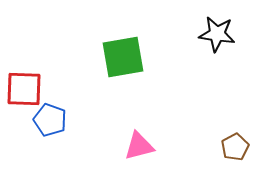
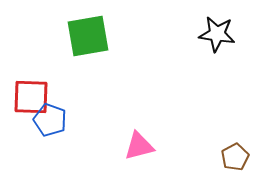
green square: moved 35 px left, 21 px up
red square: moved 7 px right, 8 px down
brown pentagon: moved 10 px down
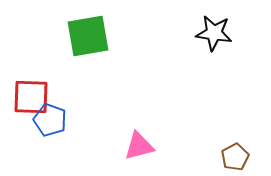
black star: moved 3 px left, 1 px up
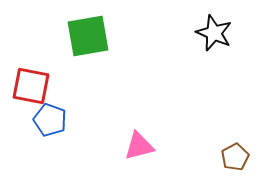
black star: rotated 15 degrees clockwise
red square: moved 11 px up; rotated 9 degrees clockwise
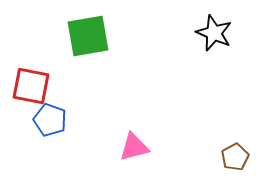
pink triangle: moved 5 px left, 1 px down
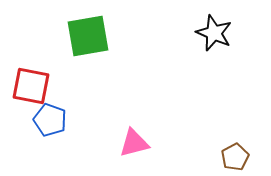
pink triangle: moved 4 px up
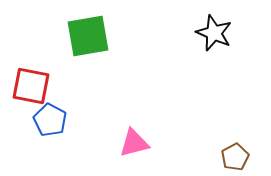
blue pentagon: rotated 8 degrees clockwise
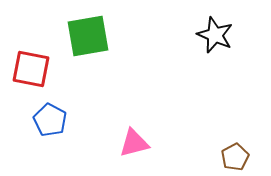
black star: moved 1 px right, 2 px down
red square: moved 17 px up
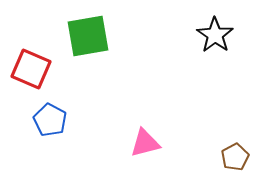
black star: rotated 12 degrees clockwise
red square: rotated 12 degrees clockwise
pink triangle: moved 11 px right
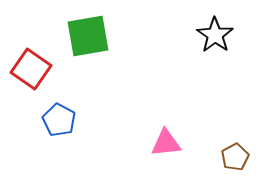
red square: rotated 12 degrees clockwise
blue pentagon: moved 9 px right
pink triangle: moved 21 px right; rotated 8 degrees clockwise
